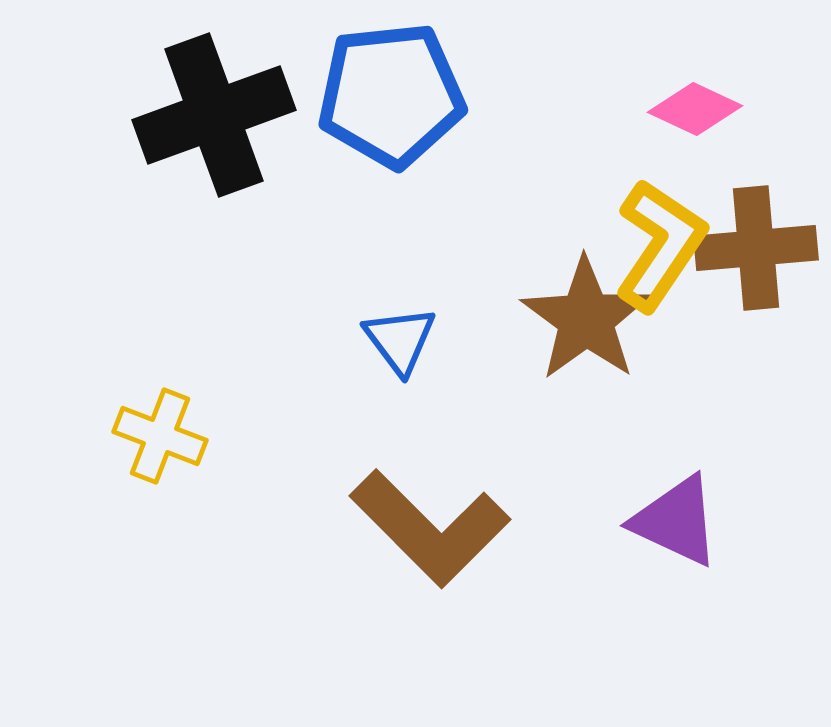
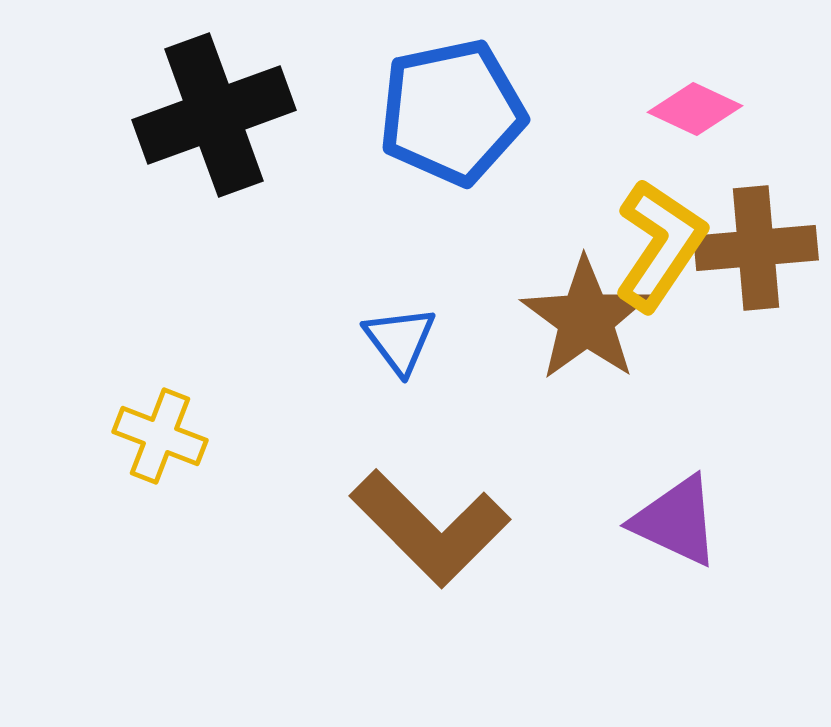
blue pentagon: moved 61 px right, 17 px down; rotated 6 degrees counterclockwise
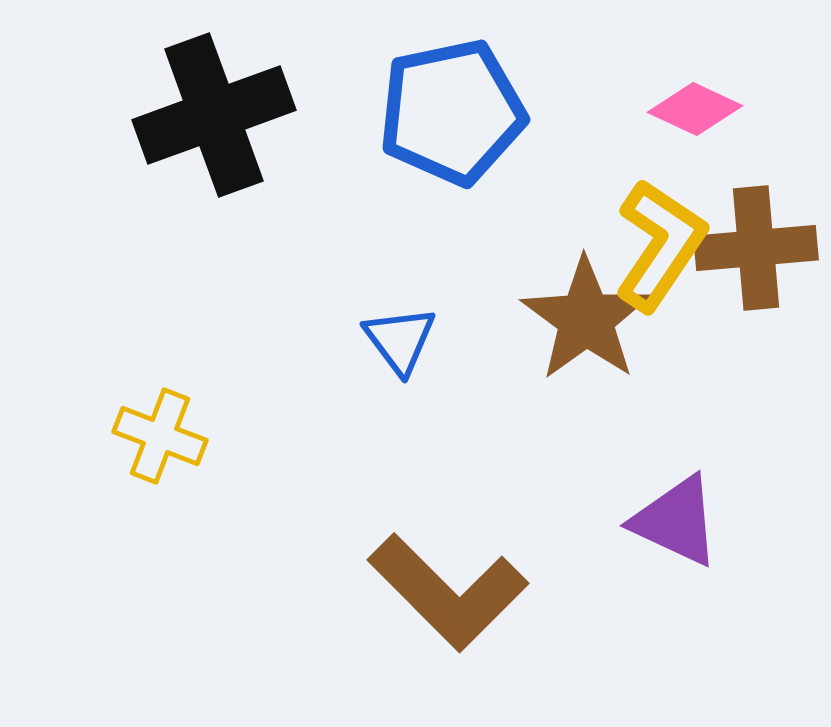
brown L-shape: moved 18 px right, 64 px down
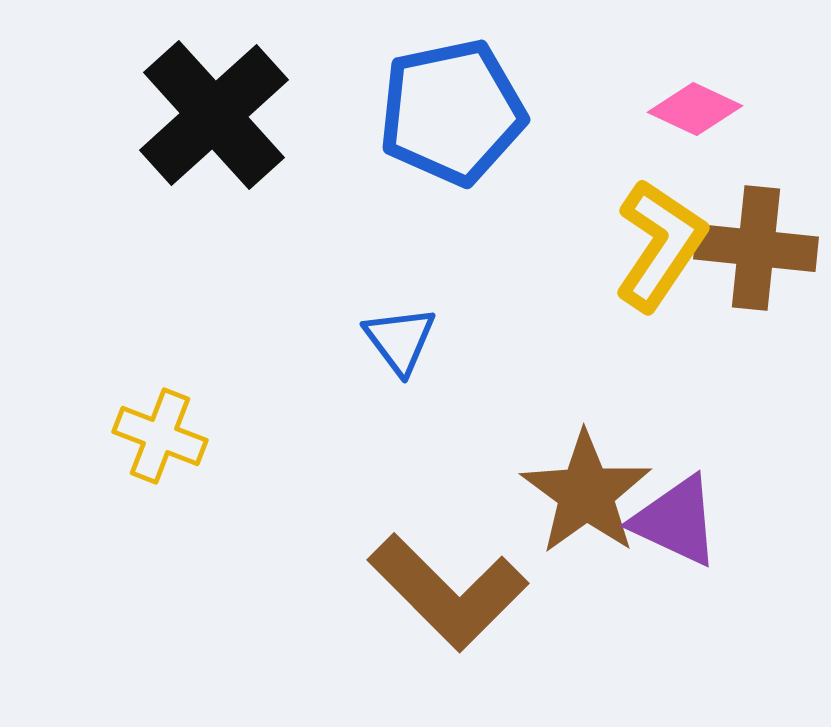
black cross: rotated 22 degrees counterclockwise
brown cross: rotated 11 degrees clockwise
brown star: moved 174 px down
